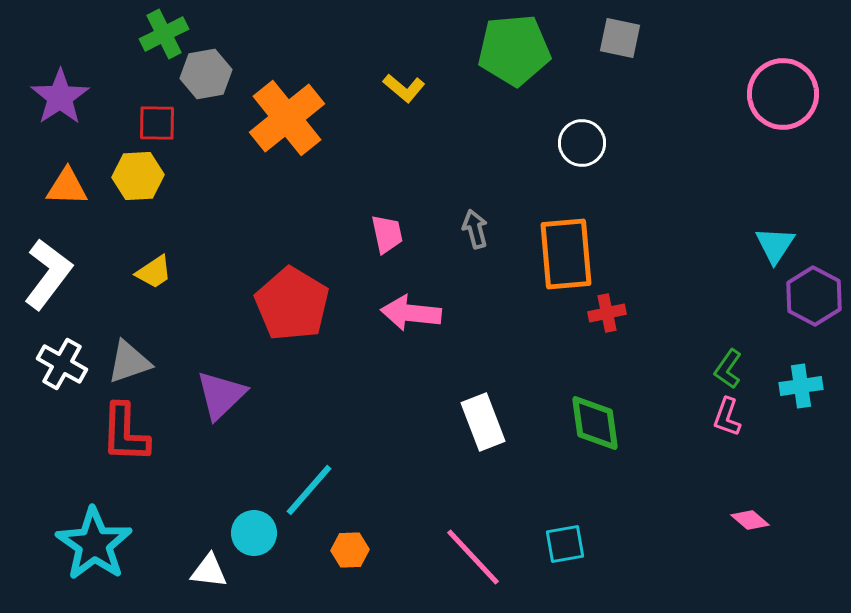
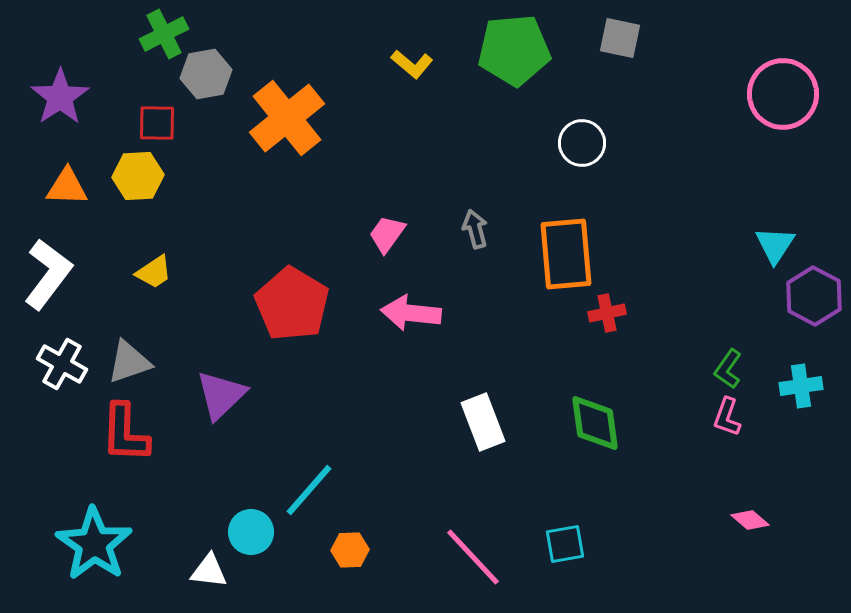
yellow L-shape: moved 8 px right, 24 px up
pink trapezoid: rotated 132 degrees counterclockwise
cyan circle: moved 3 px left, 1 px up
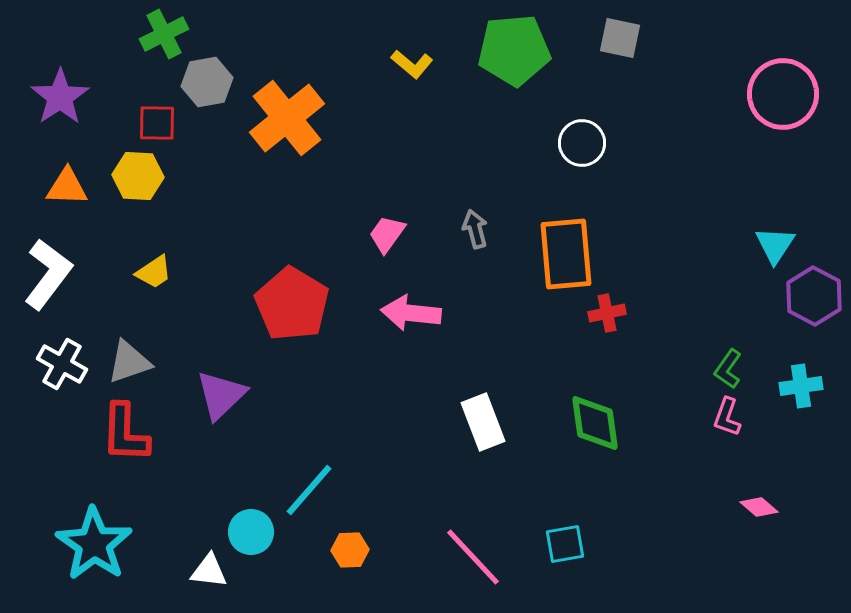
gray hexagon: moved 1 px right, 8 px down
yellow hexagon: rotated 6 degrees clockwise
pink diamond: moved 9 px right, 13 px up
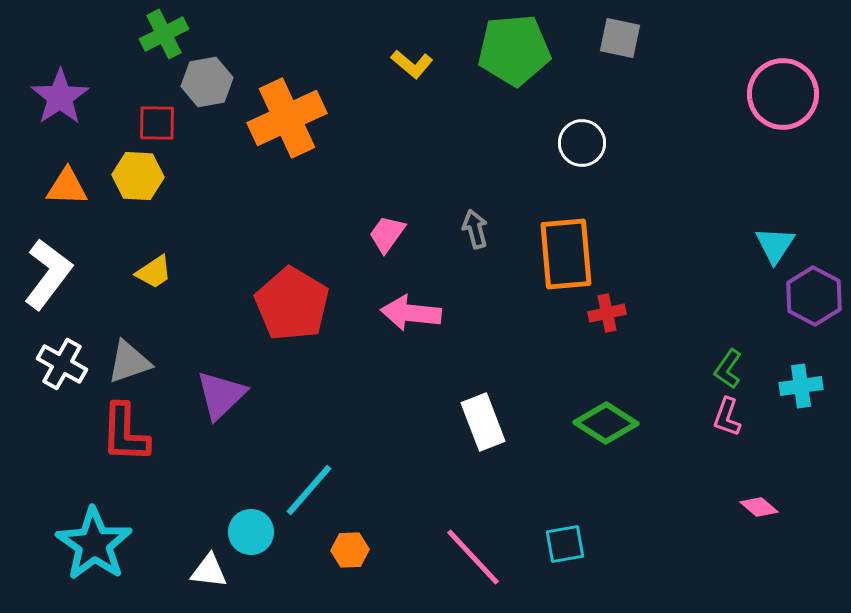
orange cross: rotated 14 degrees clockwise
green diamond: moved 11 px right; rotated 50 degrees counterclockwise
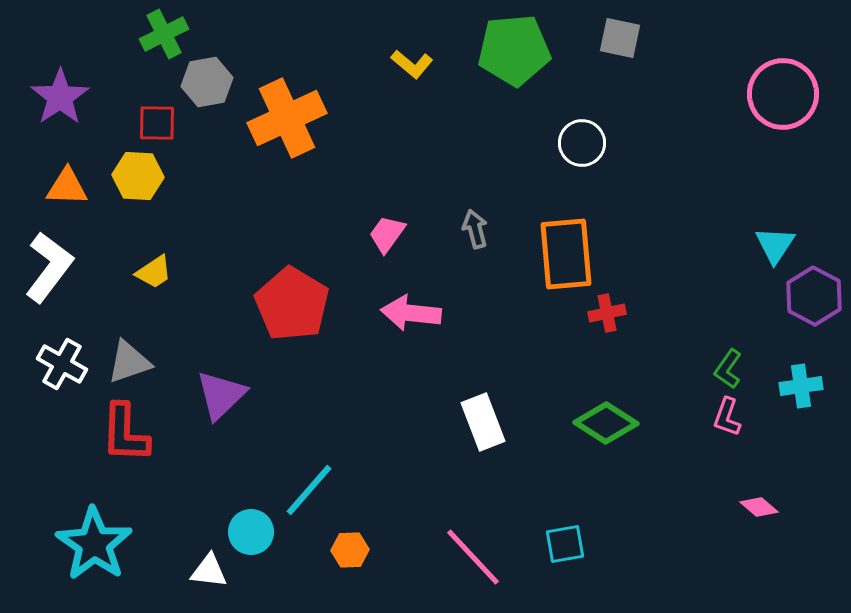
white L-shape: moved 1 px right, 7 px up
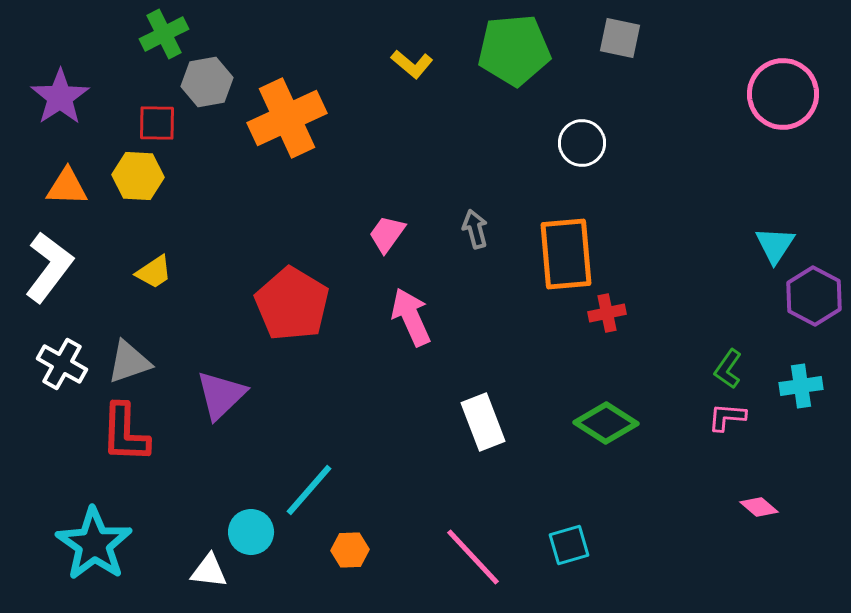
pink arrow: moved 4 px down; rotated 60 degrees clockwise
pink L-shape: rotated 75 degrees clockwise
cyan square: moved 4 px right, 1 px down; rotated 6 degrees counterclockwise
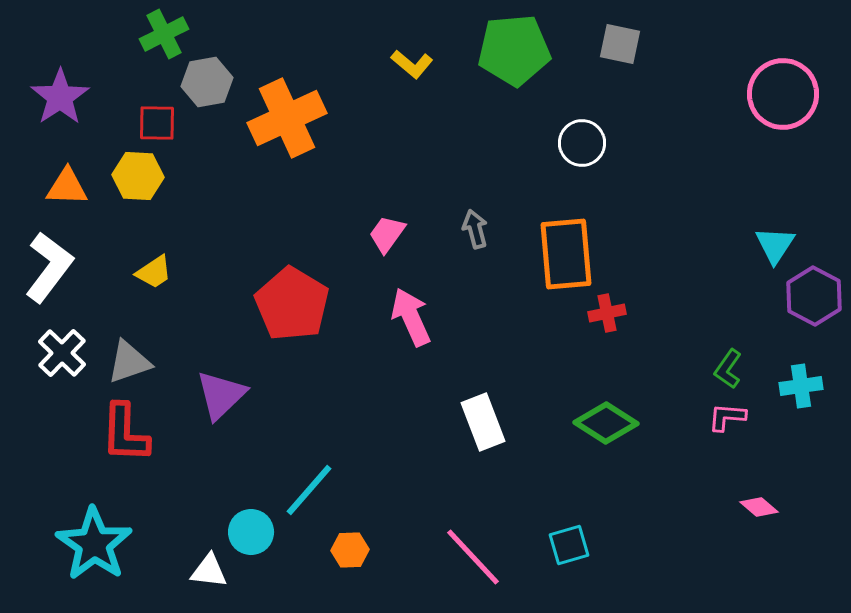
gray square: moved 6 px down
white cross: moved 11 px up; rotated 15 degrees clockwise
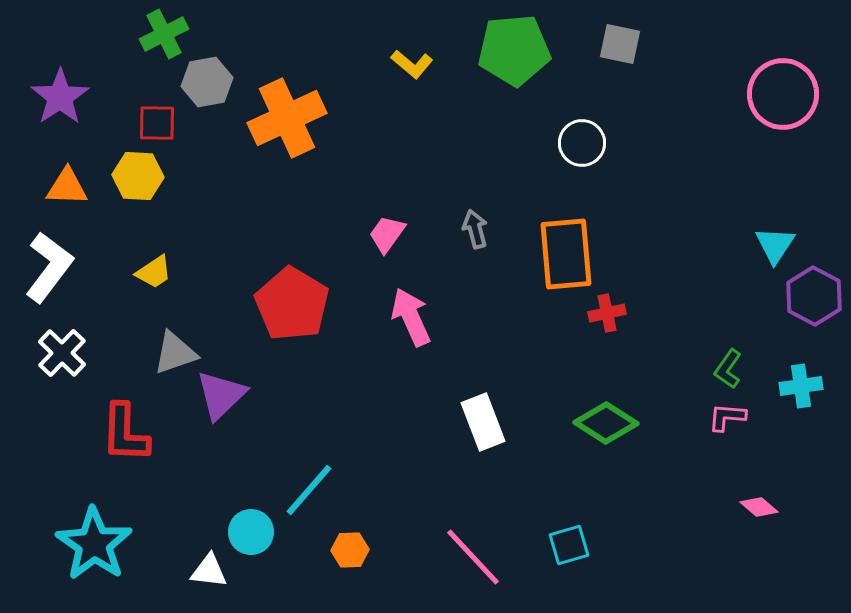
gray triangle: moved 46 px right, 9 px up
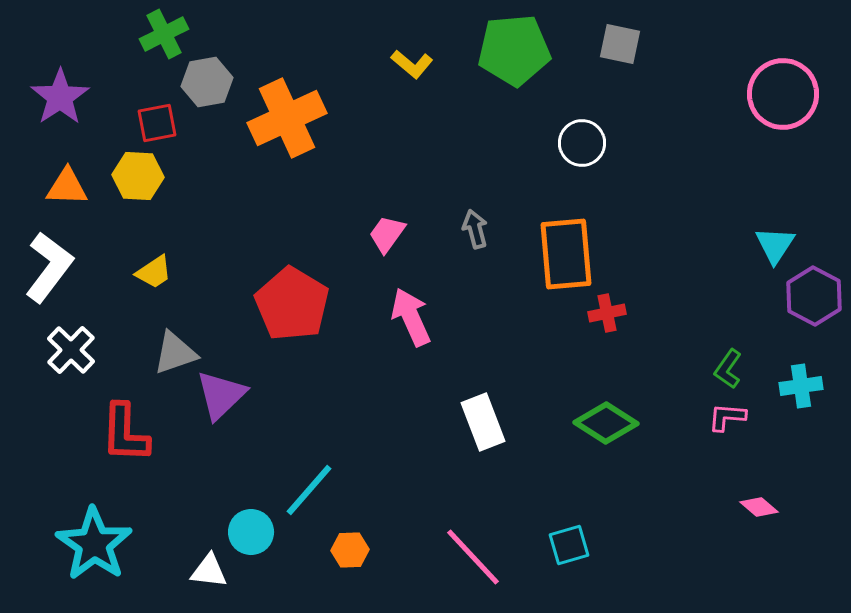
red square: rotated 12 degrees counterclockwise
white cross: moved 9 px right, 3 px up
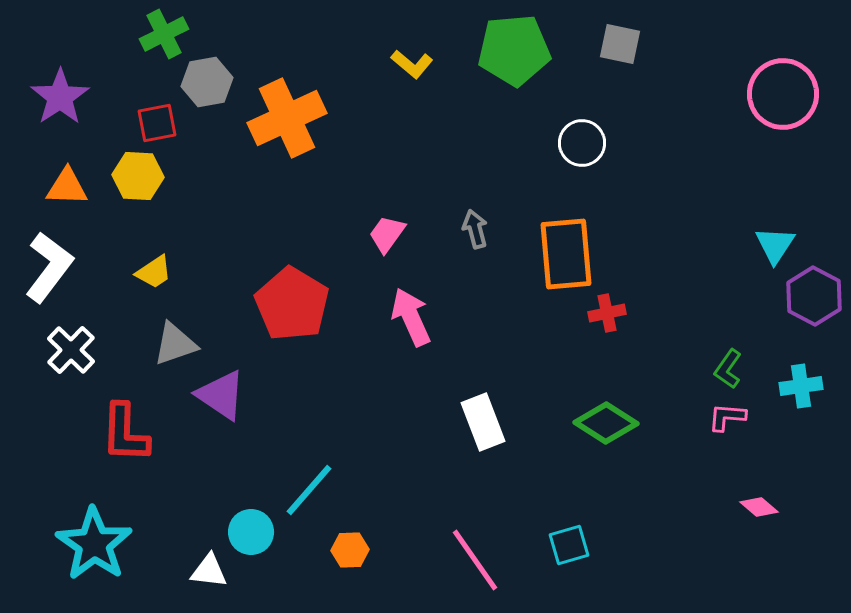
gray triangle: moved 9 px up
purple triangle: rotated 42 degrees counterclockwise
pink line: moved 2 px right, 3 px down; rotated 8 degrees clockwise
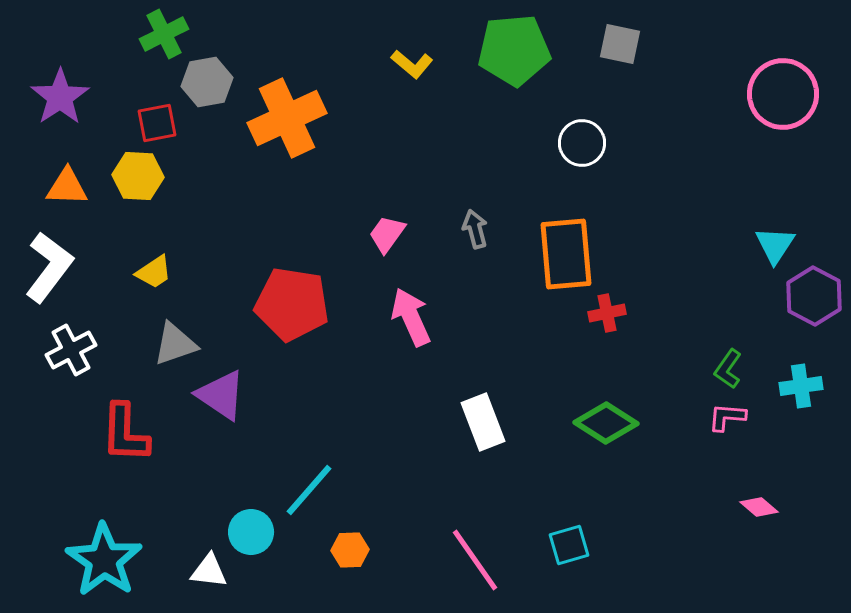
red pentagon: rotated 22 degrees counterclockwise
white cross: rotated 18 degrees clockwise
cyan star: moved 10 px right, 16 px down
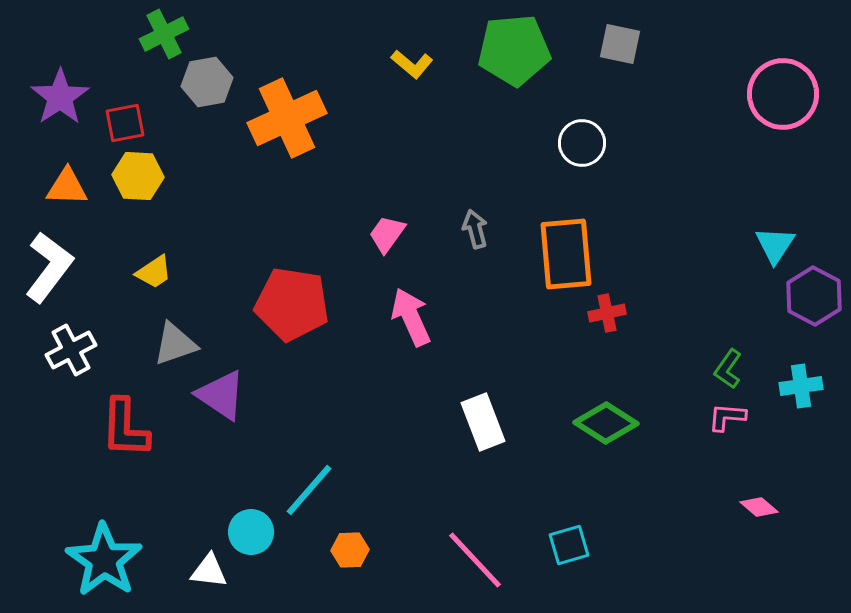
red square: moved 32 px left
red L-shape: moved 5 px up
pink line: rotated 8 degrees counterclockwise
